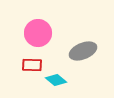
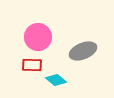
pink circle: moved 4 px down
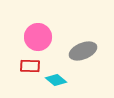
red rectangle: moved 2 px left, 1 px down
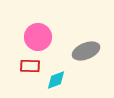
gray ellipse: moved 3 px right
cyan diamond: rotated 60 degrees counterclockwise
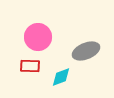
cyan diamond: moved 5 px right, 3 px up
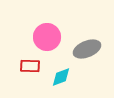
pink circle: moved 9 px right
gray ellipse: moved 1 px right, 2 px up
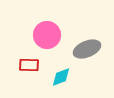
pink circle: moved 2 px up
red rectangle: moved 1 px left, 1 px up
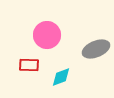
gray ellipse: moved 9 px right
